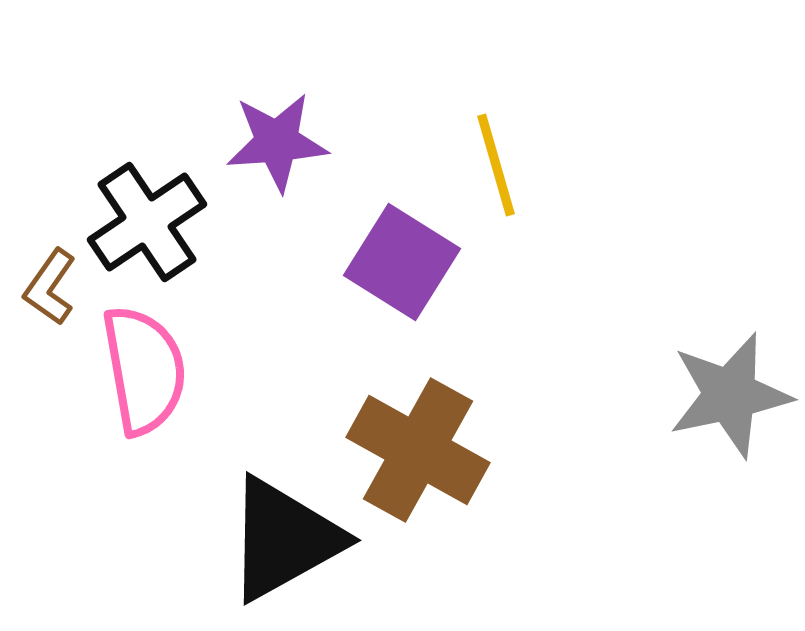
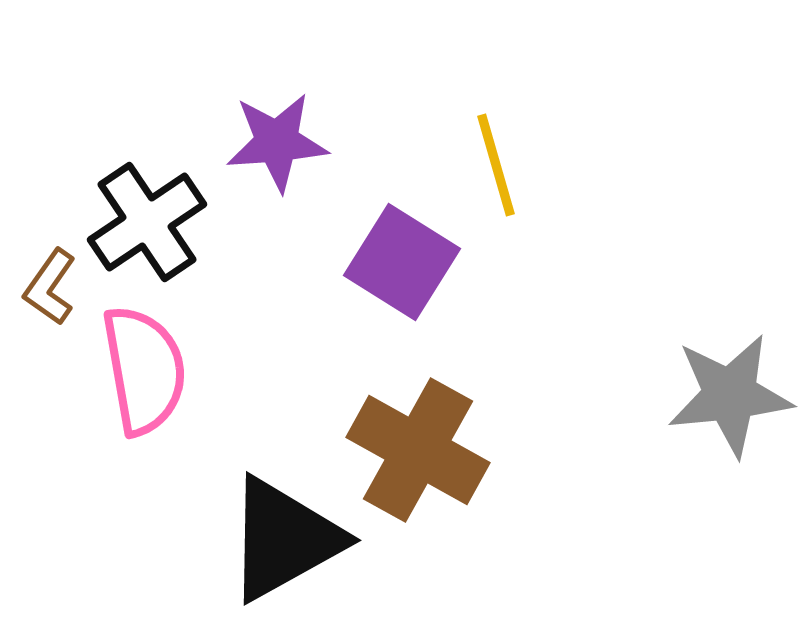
gray star: rotated 6 degrees clockwise
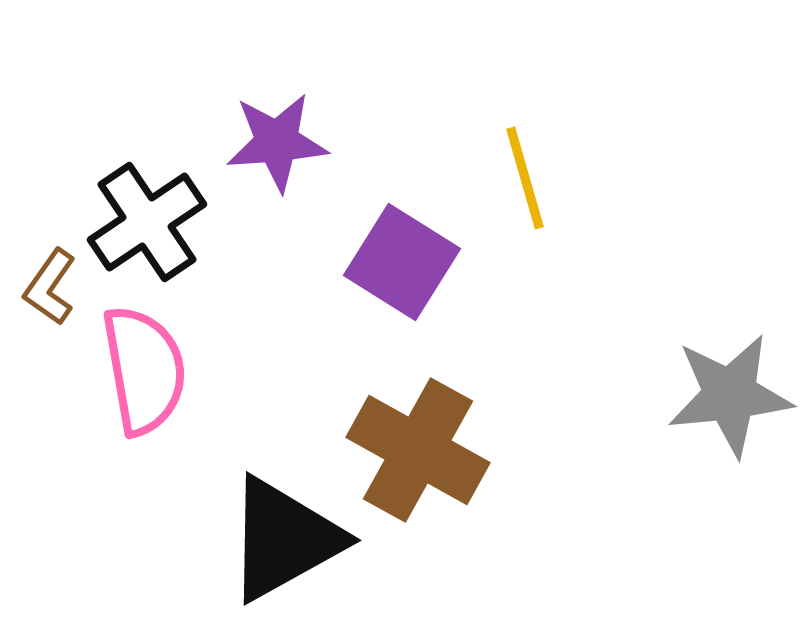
yellow line: moved 29 px right, 13 px down
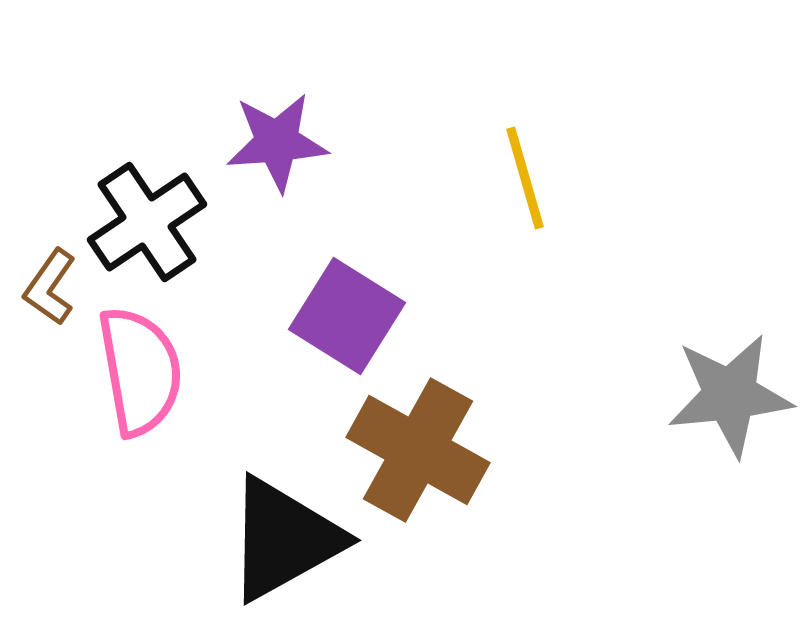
purple square: moved 55 px left, 54 px down
pink semicircle: moved 4 px left, 1 px down
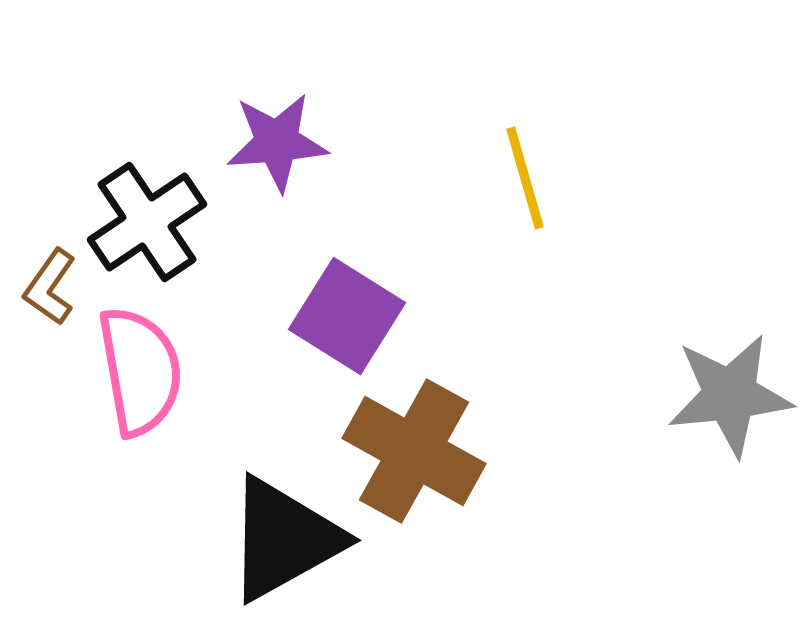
brown cross: moved 4 px left, 1 px down
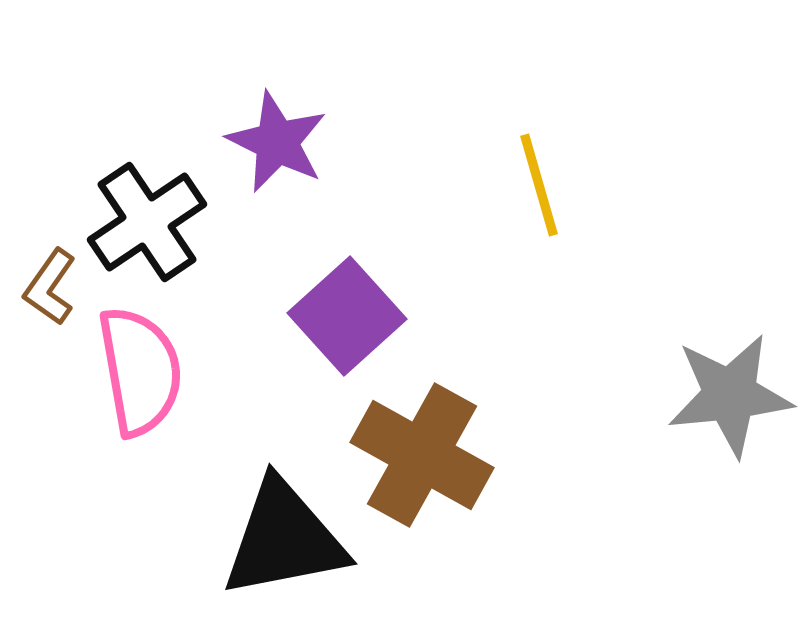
purple star: rotated 30 degrees clockwise
yellow line: moved 14 px right, 7 px down
purple square: rotated 16 degrees clockwise
brown cross: moved 8 px right, 4 px down
black triangle: rotated 18 degrees clockwise
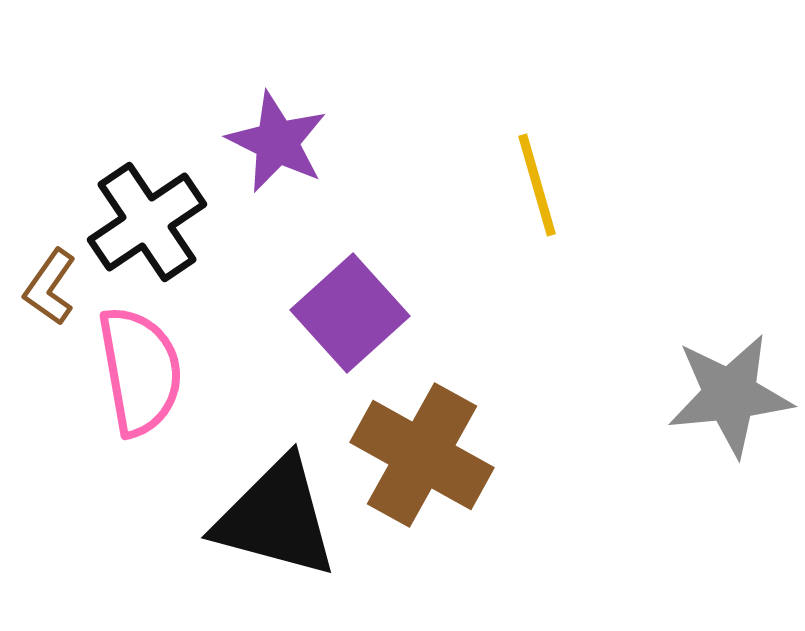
yellow line: moved 2 px left
purple square: moved 3 px right, 3 px up
black triangle: moved 8 px left, 21 px up; rotated 26 degrees clockwise
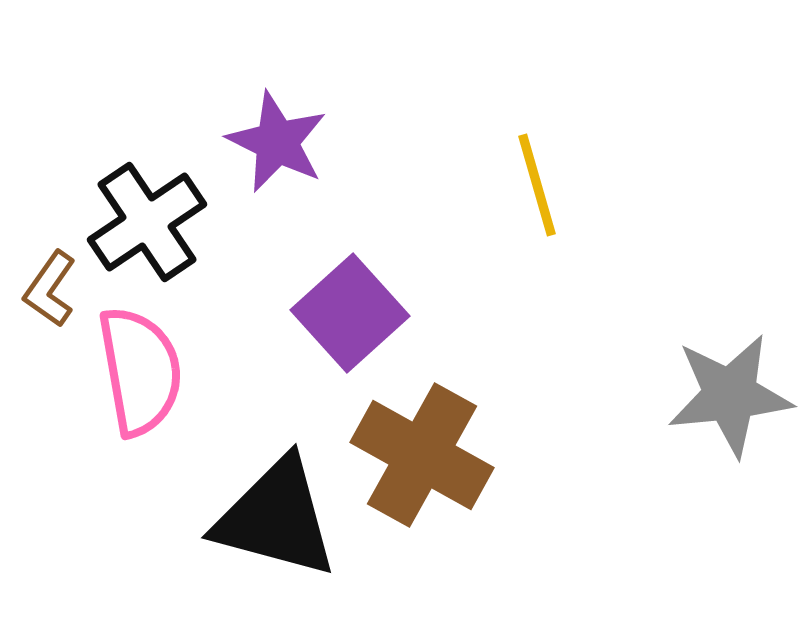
brown L-shape: moved 2 px down
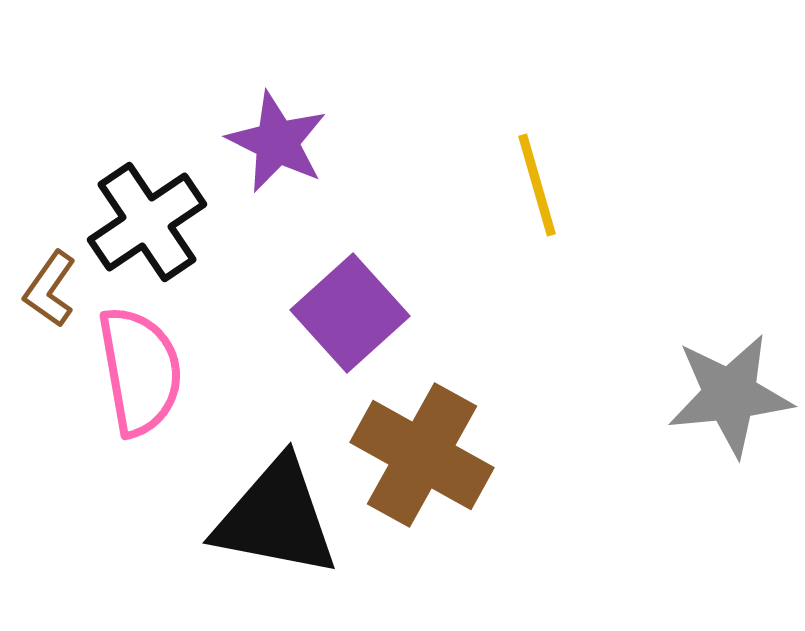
black triangle: rotated 4 degrees counterclockwise
